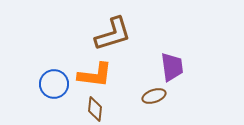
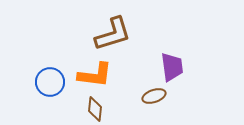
blue circle: moved 4 px left, 2 px up
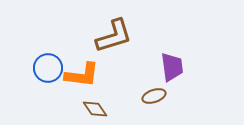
brown L-shape: moved 1 px right, 2 px down
orange L-shape: moved 13 px left
blue circle: moved 2 px left, 14 px up
brown diamond: rotated 40 degrees counterclockwise
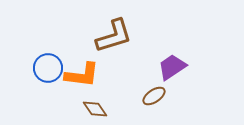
purple trapezoid: rotated 116 degrees counterclockwise
brown ellipse: rotated 15 degrees counterclockwise
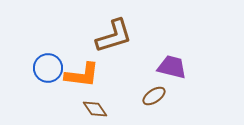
purple trapezoid: rotated 48 degrees clockwise
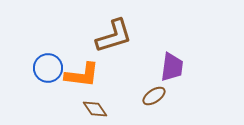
purple trapezoid: rotated 84 degrees clockwise
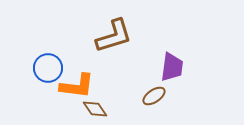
orange L-shape: moved 5 px left, 11 px down
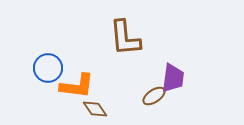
brown L-shape: moved 11 px right, 2 px down; rotated 102 degrees clockwise
purple trapezoid: moved 1 px right, 11 px down
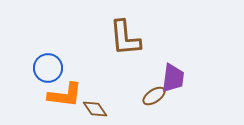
orange L-shape: moved 12 px left, 9 px down
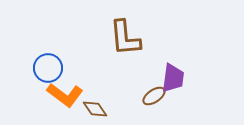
orange L-shape: rotated 30 degrees clockwise
